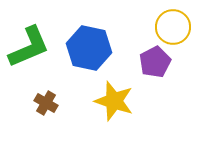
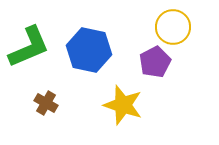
blue hexagon: moved 2 px down
yellow star: moved 9 px right, 4 px down
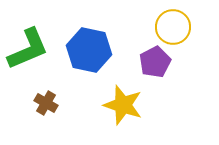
green L-shape: moved 1 px left, 2 px down
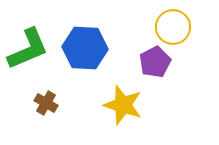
blue hexagon: moved 4 px left, 2 px up; rotated 9 degrees counterclockwise
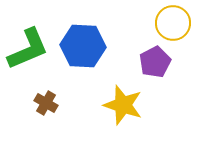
yellow circle: moved 4 px up
blue hexagon: moved 2 px left, 2 px up
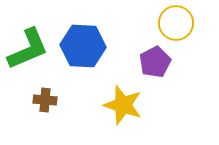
yellow circle: moved 3 px right
brown cross: moved 1 px left, 3 px up; rotated 25 degrees counterclockwise
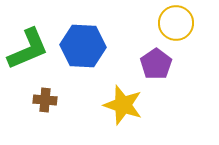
purple pentagon: moved 1 px right, 2 px down; rotated 8 degrees counterclockwise
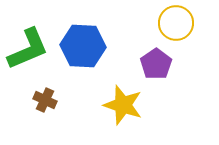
brown cross: rotated 20 degrees clockwise
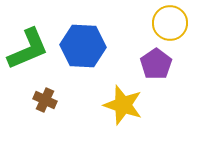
yellow circle: moved 6 px left
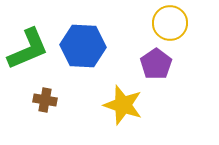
brown cross: rotated 15 degrees counterclockwise
